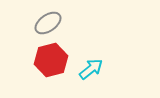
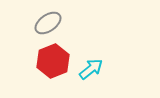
red hexagon: moved 2 px right, 1 px down; rotated 8 degrees counterclockwise
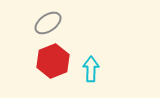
cyan arrow: rotated 50 degrees counterclockwise
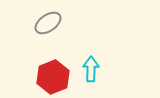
red hexagon: moved 16 px down
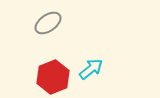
cyan arrow: rotated 50 degrees clockwise
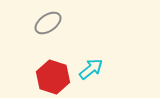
red hexagon: rotated 20 degrees counterclockwise
